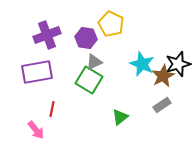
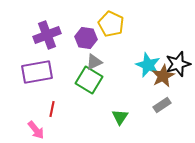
cyan star: moved 6 px right, 1 px down
green triangle: rotated 18 degrees counterclockwise
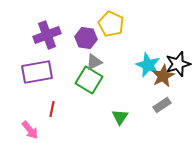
pink arrow: moved 6 px left
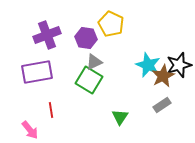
black star: moved 1 px right, 1 px down
red line: moved 1 px left, 1 px down; rotated 21 degrees counterclockwise
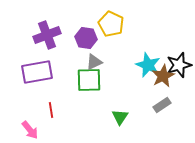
green square: rotated 32 degrees counterclockwise
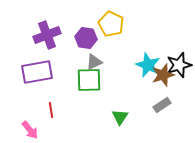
brown star: moved 1 px up; rotated 10 degrees clockwise
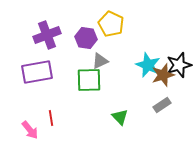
gray triangle: moved 6 px right, 1 px up
red line: moved 8 px down
green triangle: rotated 18 degrees counterclockwise
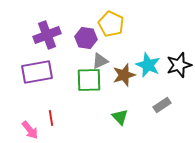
brown star: moved 39 px left
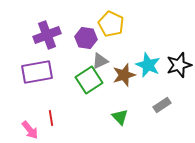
green square: rotated 32 degrees counterclockwise
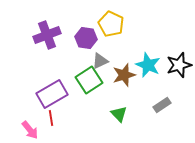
purple rectangle: moved 15 px right, 22 px down; rotated 20 degrees counterclockwise
green triangle: moved 1 px left, 3 px up
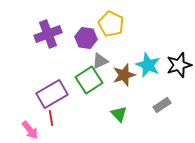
purple cross: moved 1 px right, 1 px up
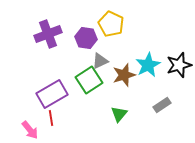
cyan star: rotated 20 degrees clockwise
green triangle: rotated 24 degrees clockwise
